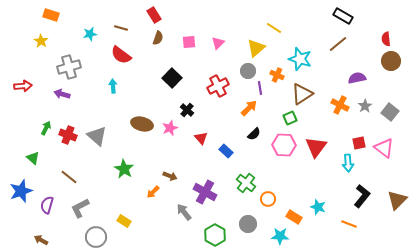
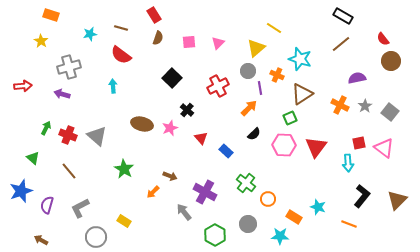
red semicircle at (386, 39): moved 3 px left; rotated 32 degrees counterclockwise
brown line at (338, 44): moved 3 px right
brown line at (69, 177): moved 6 px up; rotated 12 degrees clockwise
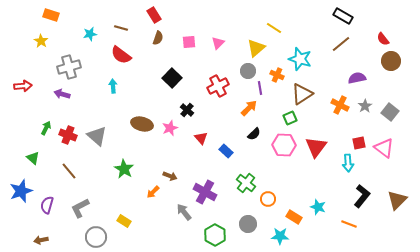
brown arrow at (41, 240): rotated 40 degrees counterclockwise
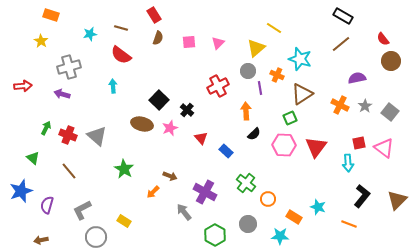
black square at (172, 78): moved 13 px left, 22 px down
orange arrow at (249, 108): moved 3 px left, 3 px down; rotated 48 degrees counterclockwise
gray L-shape at (80, 208): moved 2 px right, 2 px down
